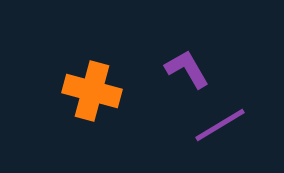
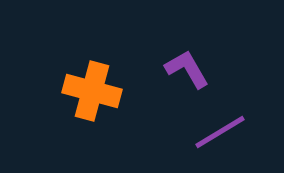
purple line: moved 7 px down
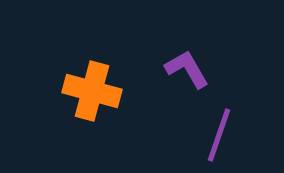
purple line: moved 1 px left, 3 px down; rotated 40 degrees counterclockwise
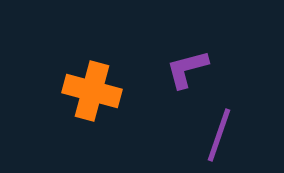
purple L-shape: rotated 75 degrees counterclockwise
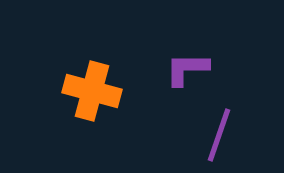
purple L-shape: rotated 15 degrees clockwise
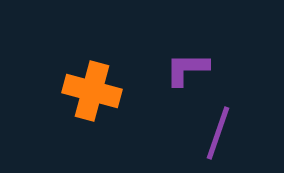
purple line: moved 1 px left, 2 px up
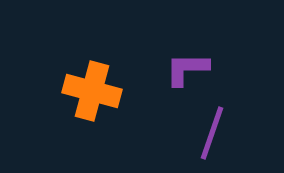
purple line: moved 6 px left
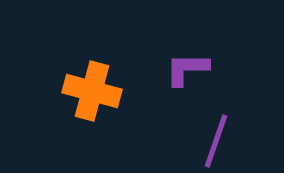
purple line: moved 4 px right, 8 px down
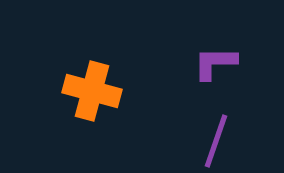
purple L-shape: moved 28 px right, 6 px up
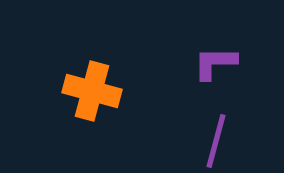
purple line: rotated 4 degrees counterclockwise
